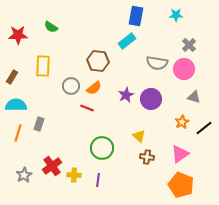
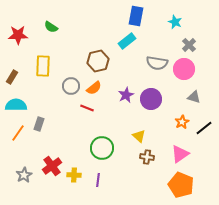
cyan star: moved 1 px left, 7 px down; rotated 24 degrees clockwise
brown hexagon: rotated 20 degrees counterclockwise
orange line: rotated 18 degrees clockwise
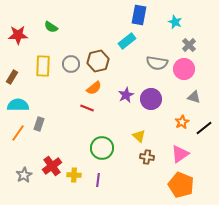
blue rectangle: moved 3 px right, 1 px up
gray circle: moved 22 px up
cyan semicircle: moved 2 px right
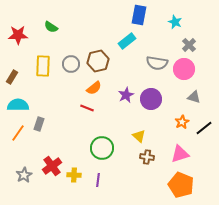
pink triangle: rotated 18 degrees clockwise
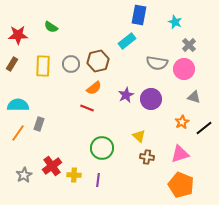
brown rectangle: moved 13 px up
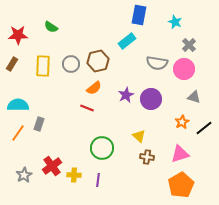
orange pentagon: rotated 20 degrees clockwise
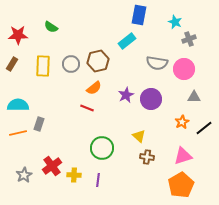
gray cross: moved 6 px up; rotated 24 degrees clockwise
gray triangle: rotated 16 degrees counterclockwise
orange line: rotated 42 degrees clockwise
pink triangle: moved 3 px right, 2 px down
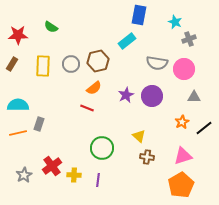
purple circle: moved 1 px right, 3 px up
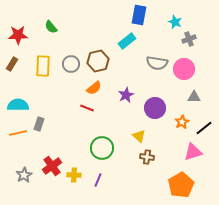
green semicircle: rotated 16 degrees clockwise
purple circle: moved 3 px right, 12 px down
pink triangle: moved 10 px right, 4 px up
purple line: rotated 16 degrees clockwise
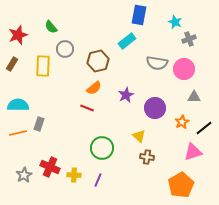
red star: rotated 18 degrees counterclockwise
gray circle: moved 6 px left, 15 px up
red cross: moved 2 px left, 1 px down; rotated 30 degrees counterclockwise
